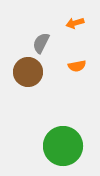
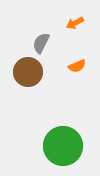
orange arrow: rotated 12 degrees counterclockwise
orange semicircle: rotated 12 degrees counterclockwise
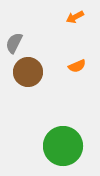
orange arrow: moved 6 px up
gray semicircle: moved 27 px left
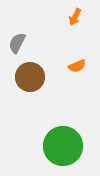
orange arrow: rotated 36 degrees counterclockwise
gray semicircle: moved 3 px right
brown circle: moved 2 px right, 5 px down
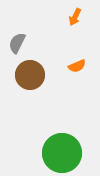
brown circle: moved 2 px up
green circle: moved 1 px left, 7 px down
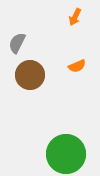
green circle: moved 4 px right, 1 px down
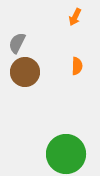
orange semicircle: rotated 66 degrees counterclockwise
brown circle: moved 5 px left, 3 px up
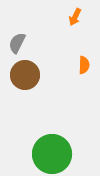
orange semicircle: moved 7 px right, 1 px up
brown circle: moved 3 px down
green circle: moved 14 px left
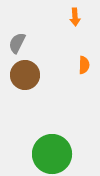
orange arrow: rotated 30 degrees counterclockwise
